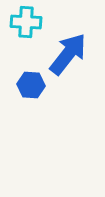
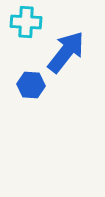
blue arrow: moved 2 px left, 2 px up
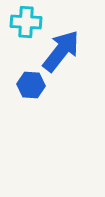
blue arrow: moved 5 px left, 1 px up
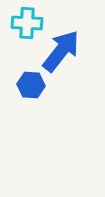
cyan cross: moved 1 px right, 1 px down
